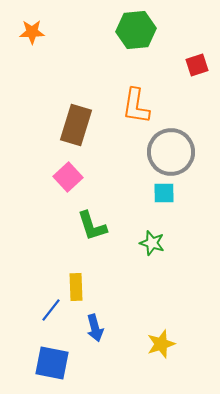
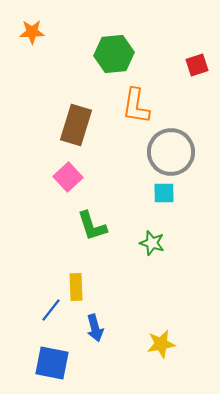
green hexagon: moved 22 px left, 24 px down
yellow star: rotated 8 degrees clockwise
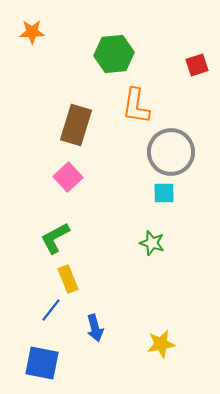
green L-shape: moved 37 px left, 12 px down; rotated 80 degrees clockwise
yellow rectangle: moved 8 px left, 8 px up; rotated 20 degrees counterclockwise
blue square: moved 10 px left
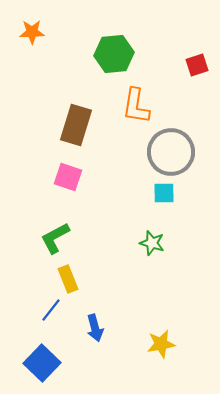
pink square: rotated 28 degrees counterclockwise
blue square: rotated 33 degrees clockwise
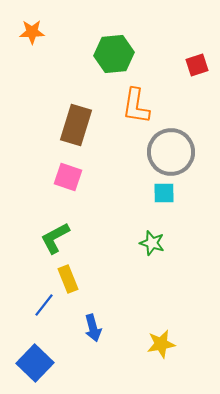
blue line: moved 7 px left, 5 px up
blue arrow: moved 2 px left
blue square: moved 7 px left
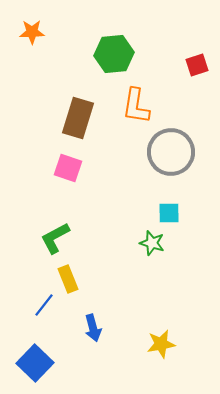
brown rectangle: moved 2 px right, 7 px up
pink square: moved 9 px up
cyan square: moved 5 px right, 20 px down
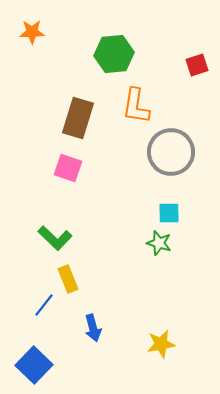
green L-shape: rotated 108 degrees counterclockwise
green star: moved 7 px right
blue square: moved 1 px left, 2 px down
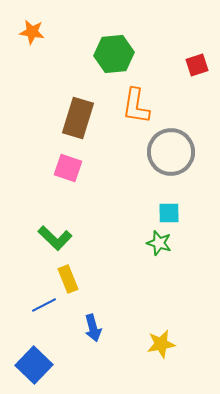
orange star: rotated 10 degrees clockwise
blue line: rotated 25 degrees clockwise
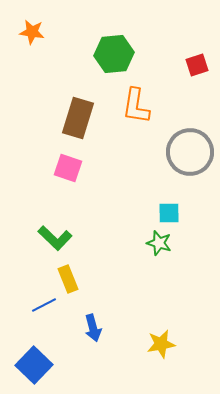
gray circle: moved 19 px right
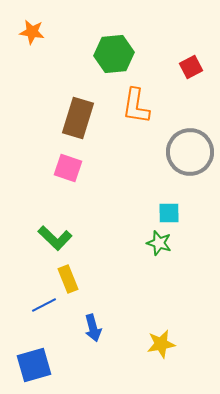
red square: moved 6 px left, 2 px down; rotated 10 degrees counterclockwise
blue square: rotated 30 degrees clockwise
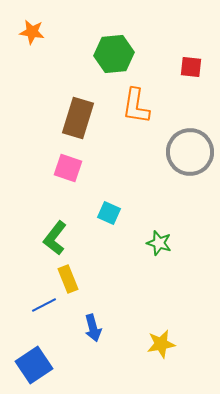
red square: rotated 35 degrees clockwise
cyan square: moved 60 px left; rotated 25 degrees clockwise
green L-shape: rotated 84 degrees clockwise
blue square: rotated 18 degrees counterclockwise
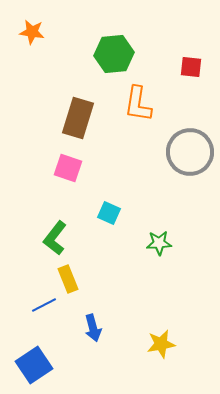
orange L-shape: moved 2 px right, 2 px up
green star: rotated 20 degrees counterclockwise
